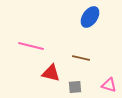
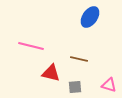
brown line: moved 2 px left, 1 px down
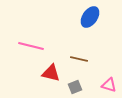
gray square: rotated 16 degrees counterclockwise
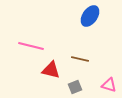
blue ellipse: moved 1 px up
brown line: moved 1 px right
red triangle: moved 3 px up
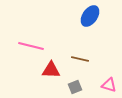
red triangle: rotated 12 degrees counterclockwise
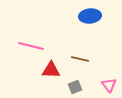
blue ellipse: rotated 50 degrees clockwise
pink triangle: rotated 35 degrees clockwise
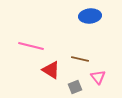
red triangle: rotated 30 degrees clockwise
pink triangle: moved 11 px left, 8 px up
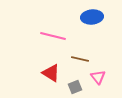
blue ellipse: moved 2 px right, 1 px down
pink line: moved 22 px right, 10 px up
red triangle: moved 3 px down
